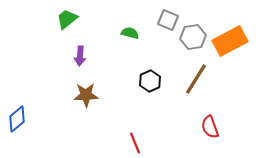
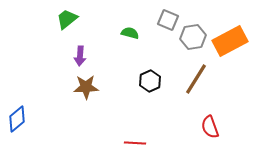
brown star: moved 8 px up
red line: rotated 65 degrees counterclockwise
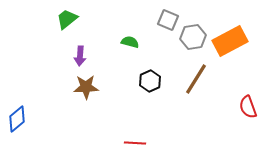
green semicircle: moved 9 px down
red semicircle: moved 38 px right, 20 px up
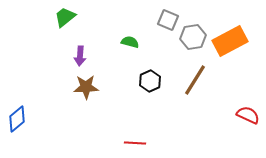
green trapezoid: moved 2 px left, 2 px up
brown line: moved 1 px left, 1 px down
red semicircle: moved 8 px down; rotated 135 degrees clockwise
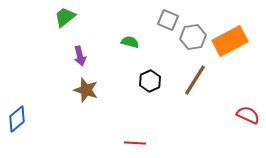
purple arrow: rotated 18 degrees counterclockwise
brown star: moved 3 px down; rotated 20 degrees clockwise
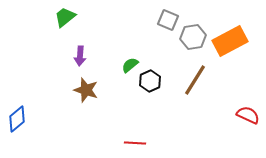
green semicircle: moved 23 px down; rotated 54 degrees counterclockwise
purple arrow: rotated 18 degrees clockwise
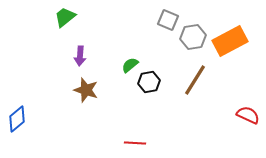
black hexagon: moved 1 px left, 1 px down; rotated 15 degrees clockwise
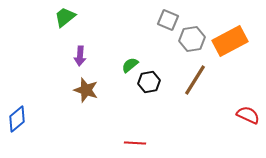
gray hexagon: moved 1 px left, 2 px down
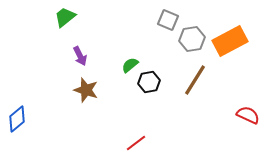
purple arrow: rotated 30 degrees counterclockwise
red line: moved 1 px right; rotated 40 degrees counterclockwise
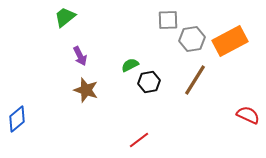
gray square: rotated 25 degrees counterclockwise
green semicircle: rotated 12 degrees clockwise
red line: moved 3 px right, 3 px up
